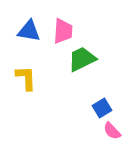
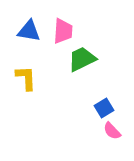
blue square: moved 2 px right
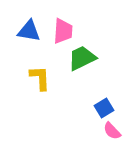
green trapezoid: moved 1 px up
yellow L-shape: moved 14 px right
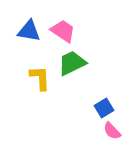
pink trapezoid: rotated 60 degrees counterclockwise
green trapezoid: moved 10 px left, 5 px down
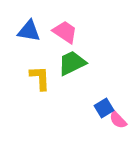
pink trapezoid: moved 2 px right, 1 px down
pink semicircle: moved 6 px right, 11 px up
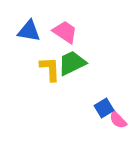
yellow L-shape: moved 10 px right, 9 px up
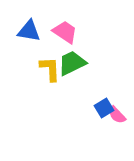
pink semicircle: moved 1 px left, 5 px up
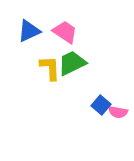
blue triangle: rotated 35 degrees counterclockwise
yellow L-shape: moved 1 px up
blue square: moved 3 px left, 3 px up; rotated 18 degrees counterclockwise
pink semicircle: moved 1 px right, 3 px up; rotated 36 degrees counterclockwise
